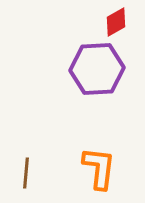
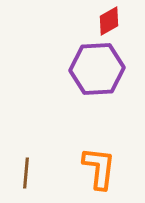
red diamond: moved 7 px left, 1 px up
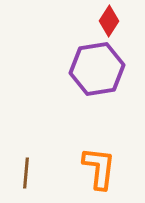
red diamond: rotated 28 degrees counterclockwise
purple hexagon: rotated 6 degrees counterclockwise
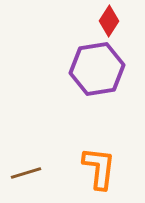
brown line: rotated 68 degrees clockwise
